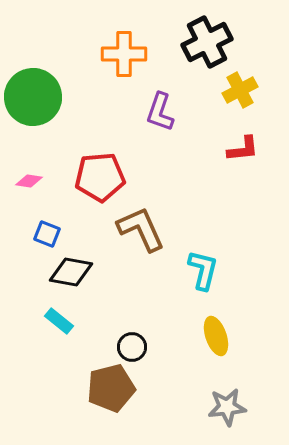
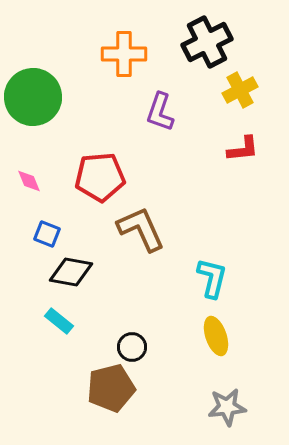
pink diamond: rotated 60 degrees clockwise
cyan L-shape: moved 9 px right, 8 px down
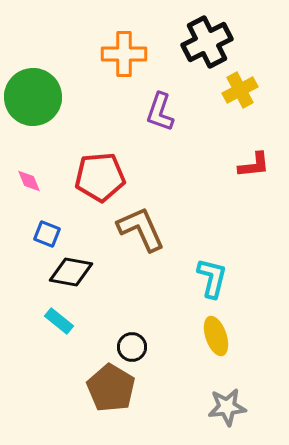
red L-shape: moved 11 px right, 16 px down
brown pentagon: rotated 27 degrees counterclockwise
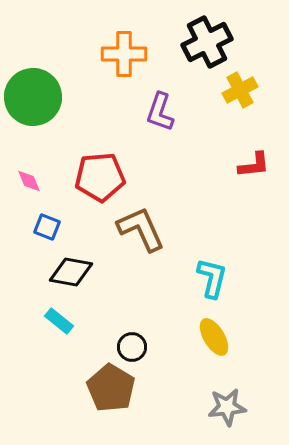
blue square: moved 7 px up
yellow ellipse: moved 2 px left, 1 px down; rotated 12 degrees counterclockwise
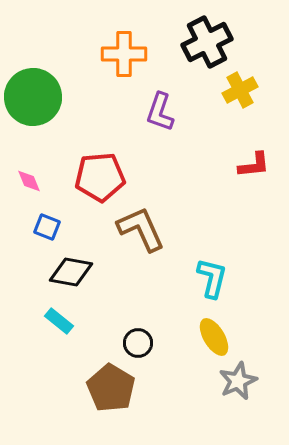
black circle: moved 6 px right, 4 px up
gray star: moved 11 px right, 26 px up; rotated 18 degrees counterclockwise
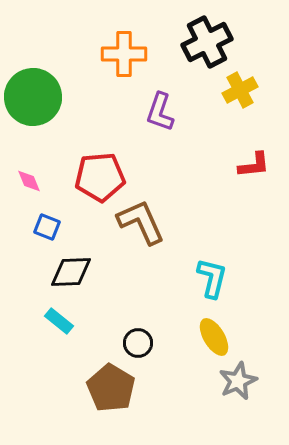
brown L-shape: moved 7 px up
black diamond: rotated 12 degrees counterclockwise
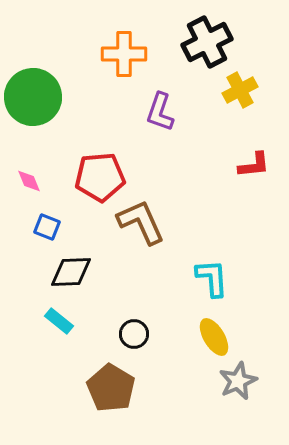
cyan L-shape: rotated 18 degrees counterclockwise
black circle: moved 4 px left, 9 px up
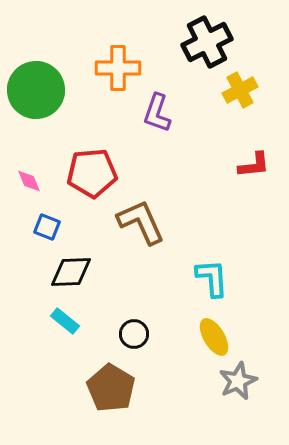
orange cross: moved 6 px left, 14 px down
green circle: moved 3 px right, 7 px up
purple L-shape: moved 3 px left, 1 px down
red pentagon: moved 8 px left, 4 px up
cyan rectangle: moved 6 px right
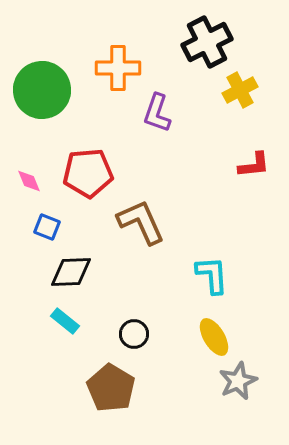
green circle: moved 6 px right
red pentagon: moved 4 px left
cyan L-shape: moved 3 px up
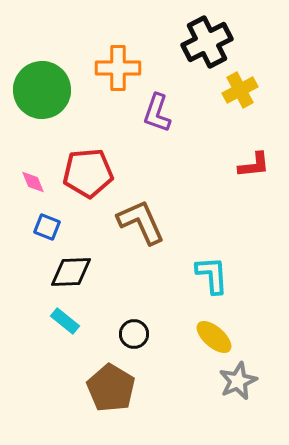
pink diamond: moved 4 px right, 1 px down
yellow ellipse: rotated 18 degrees counterclockwise
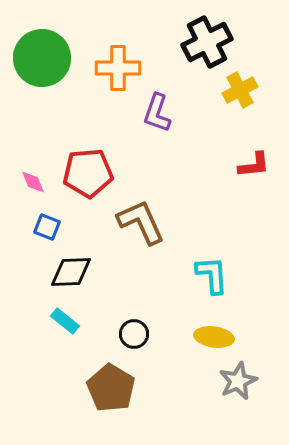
green circle: moved 32 px up
yellow ellipse: rotated 33 degrees counterclockwise
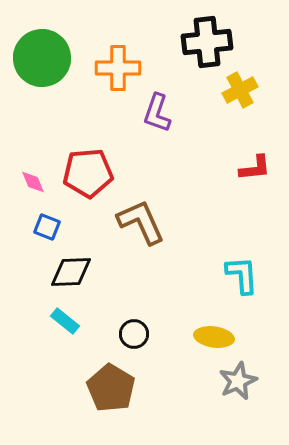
black cross: rotated 21 degrees clockwise
red L-shape: moved 1 px right, 3 px down
cyan L-shape: moved 30 px right
